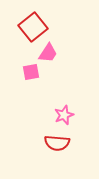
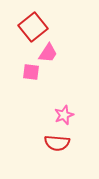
pink square: rotated 18 degrees clockwise
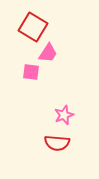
red square: rotated 20 degrees counterclockwise
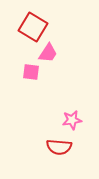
pink star: moved 8 px right, 5 px down; rotated 12 degrees clockwise
red semicircle: moved 2 px right, 4 px down
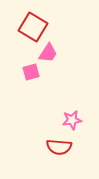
pink square: rotated 24 degrees counterclockwise
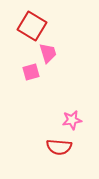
red square: moved 1 px left, 1 px up
pink trapezoid: rotated 50 degrees counterclockwise
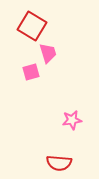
red semicircle: moved 16 px down
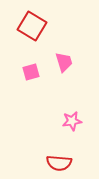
pink trapezoid: moved 16 px right, 9 px down
pink star: moved 1 px down
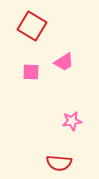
pink trapezoid: rotated 75 degrees clockwise
pink square: rotated 18 degrees clockwise
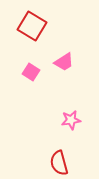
pink square: rotated 30 degrees clockwise
pink star: moved 1 px left, 1 px up
red semicircle: rotated 70 degrees clockwise
